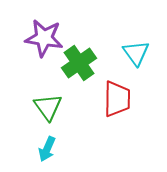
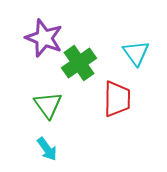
purple star: rotated 12 degrees clockwise
green triangle: moved 2 px up
cyan arrow: rotated 60 degrees counterclockwise
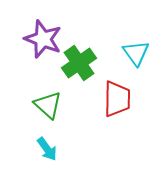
purple star: moved 1 px left, 1 px down
green triangle: rotated 12 degrees counterclockwise
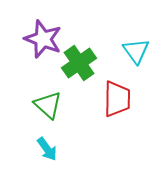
cyan triangle: moved 2 px up
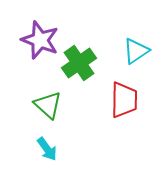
purple star: moved 3 px left, 1 px down
cyan triangle: rotated 32 degrees clockwise
red trapezoid: moved 7 px right, 1 px down
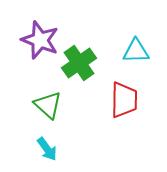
cyan triangle: rotated 32 degrees clockwise
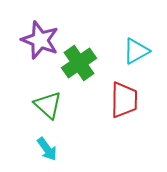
cyan triangle: rotated 28 degrees counterclockwise
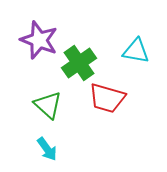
purple star: moved 1 px left
cyan triangle: rotated 40 degrees clockwise
red trapezoid: moved 17 px left, 2 px up; rotated 105 degrees clockwise
